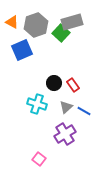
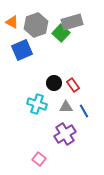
gray triangle: rotated 40 degrees clockwise
blue line: rotated 32 degrees clockwise
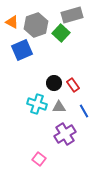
gray rectangle: moved 7 px up
gray triangle: moved 7 px left
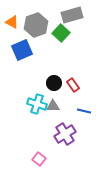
gray triangle: moved 6 px left, 1 px up
blue line: rotated 48 degrees counterclockwise
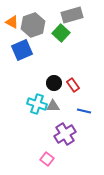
gray hexagon: moved 3 px left
pink square: moved 8 px right
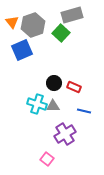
orange triangle: rotated 24 degrees clockwise
red rectangle: moved 1 px right, 2 px down; rotated 32 degrees counterclockwise
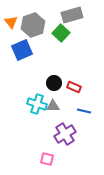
orange triangle: moved 1 px left
pink square: rotated 24 degrees counterclockwise
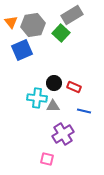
gray rectangle: rotated 15 degrees counterclockwise
gray hexagon: rotated 10 degrees clockwise
cyan cross: moved 6 px up; rotated 12 degrees counterclockwise
purple cross: moved 2 px left
